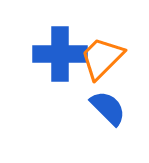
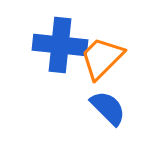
blue cross: moved 9 px up; rotated 6 degrees clockwise
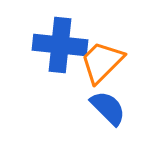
orange trapezoid: moved 4 px down
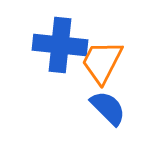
orange trapezoid: rotated 18 degrees counterclockwise
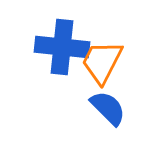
blue cross: moved 2 px right, 2 px down
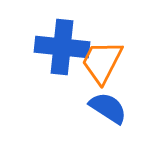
blue semicircle: rotated 12 degrees counterclockwise
